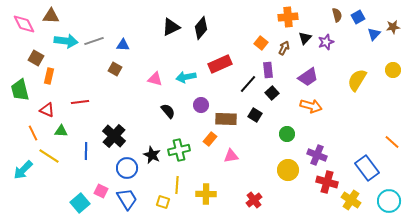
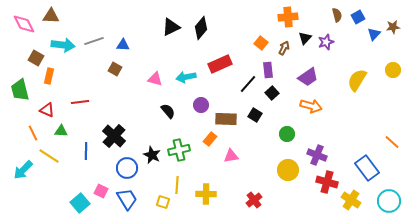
cyan arrow at (66, 41): moved 3 px left, 4 px down
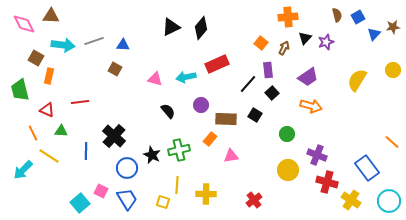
red rectangle at (220, 64): moved 3 px left
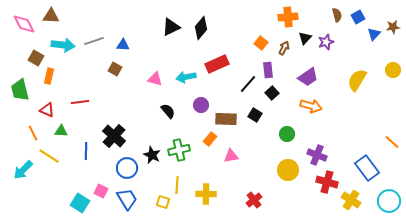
cyan square at (80, 203): rotated 18 degrees counterclockwise
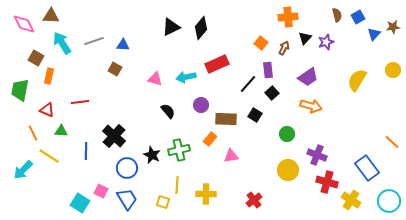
cyan arrow at (63, 45): moved 1 px left, 2 px up; rotated 130 degrees counterclockwise
green trapezoid at (20, 90): rotated 25 degrees clockwise
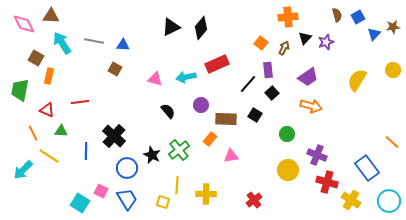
gray line at (94, 41): rotated 30 degrees clockwise
green cross at (179, 150): rotated 25 degrees counterclockwise
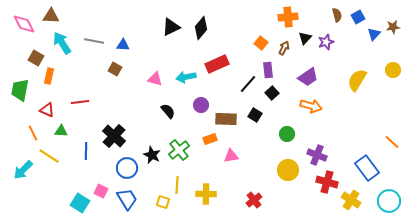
orange rectangle at (210, 139): rotated 32 degrees clockwise
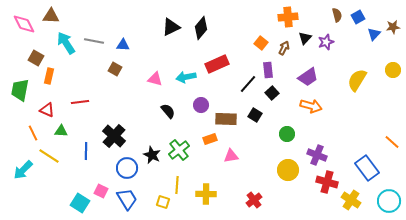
cyan arrow at (62, 43): moved 4 px right
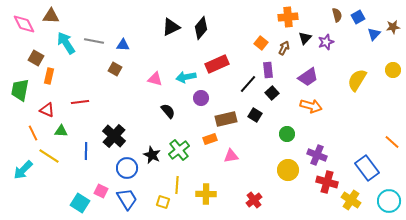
purple circle at (201, 105): moved 7 px up
brown rectangle at (226, 119): rotated 15 degrees counterclockwise
